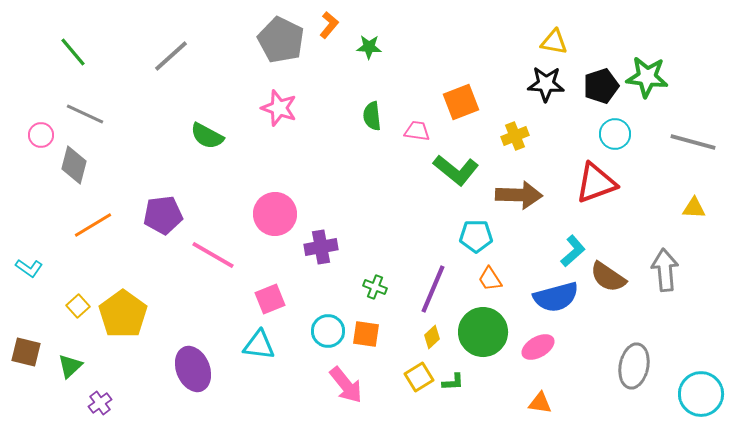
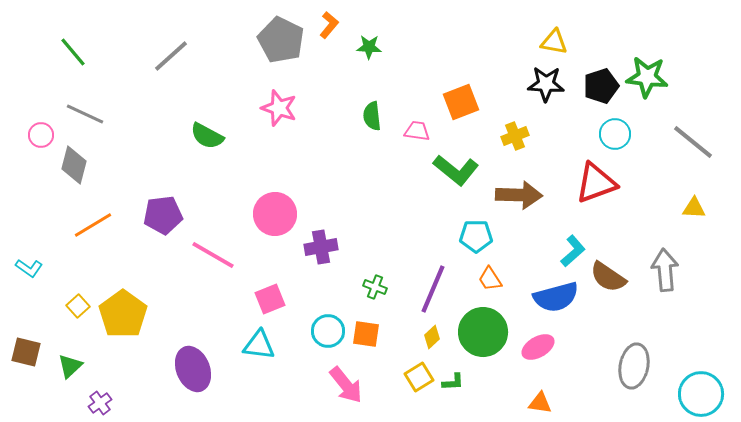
gray line at (693, 142): rotated 24 degrees clockwise
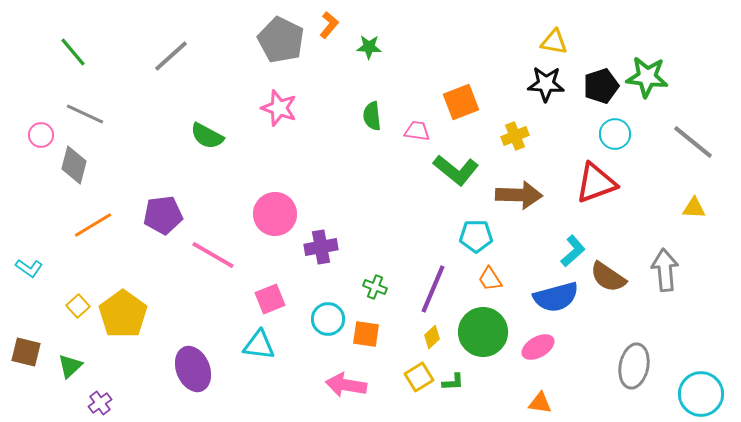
cyan circle at (328, 331): moved 12 px up
pink arrow at (346, 385): rotated 138 degrees clockwise
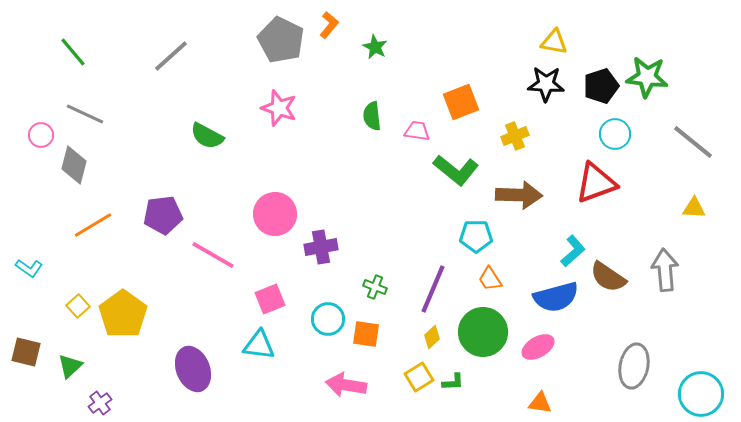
green star at (369, 47): moved 6 px right; rotated 25 degrees clockwise
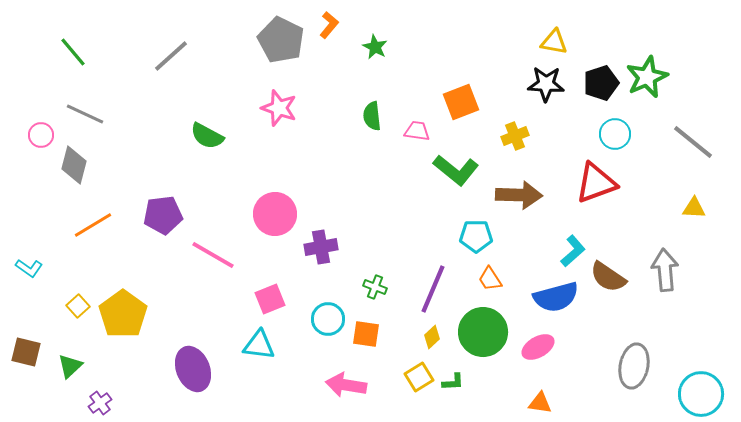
green star at (647, 77): rotated 30 degrees counterclockwise
black pentagon at (601, 86): moved 3 px up
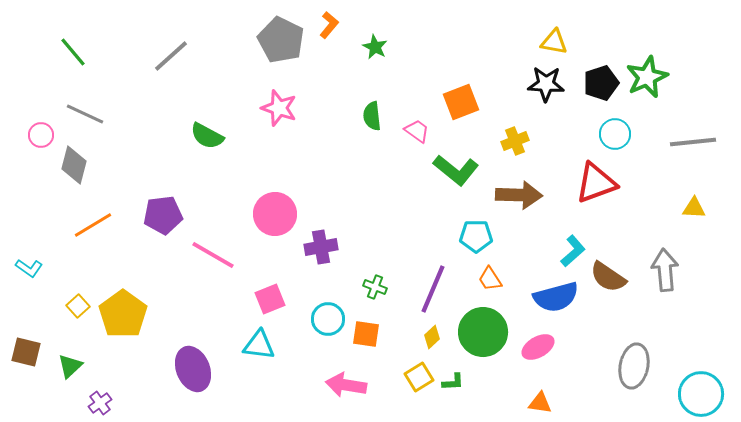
pink trapezoid at (417, 131): rotated 28 degrees clockwise
yellow cross at (515, 136): moved 5 px down
gray line at (693, 142): rotated 45 degrees counterclockwise
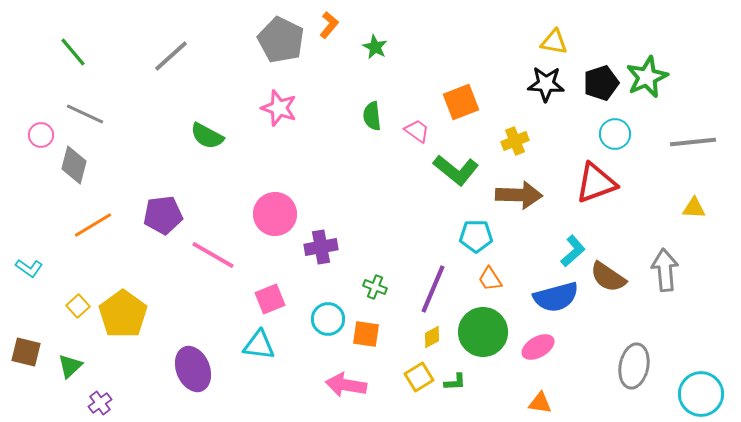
yellow diamond at (432, 337): rotated 15 degrees clockwise
green L-shape at (453, 382): moved 2 px right
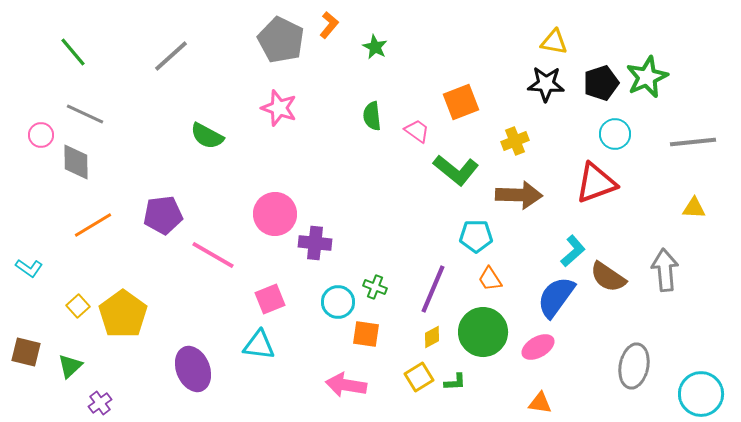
gray diamond at (74, 165): moved 2 px right, 3 px up; rotated 15 degrees counterclockwise
purple cross at (321, 247): moved 6 px left, 4 px up; rotated 16 degrees clockwise
blue semicircle at (556, 297): rotated 141 degrees clockwise
cyan circle at (328, 319): moved 10 px right, 17 px up
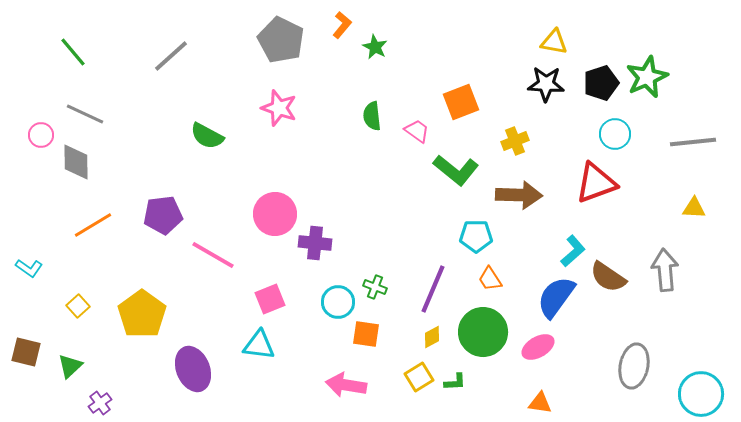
orange L-shape at (329, 25): moved 13 px right
yellow pentagon at (123, 314): moved 19 px right
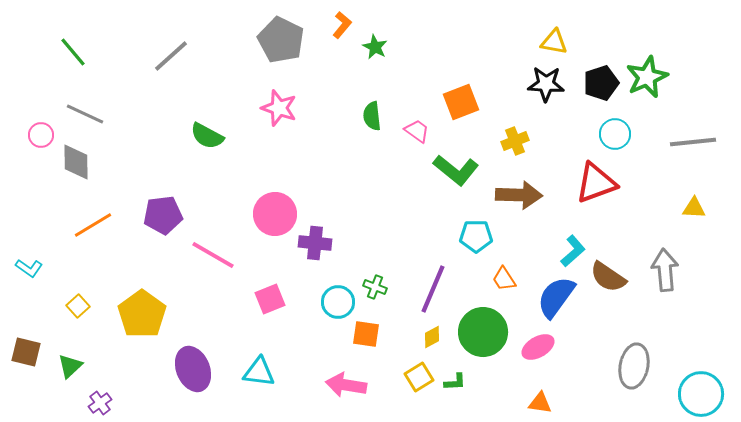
orange trapezoid at (490, 279): moved 14 px right
cyan triangle at (259, 345): moved 27 px down
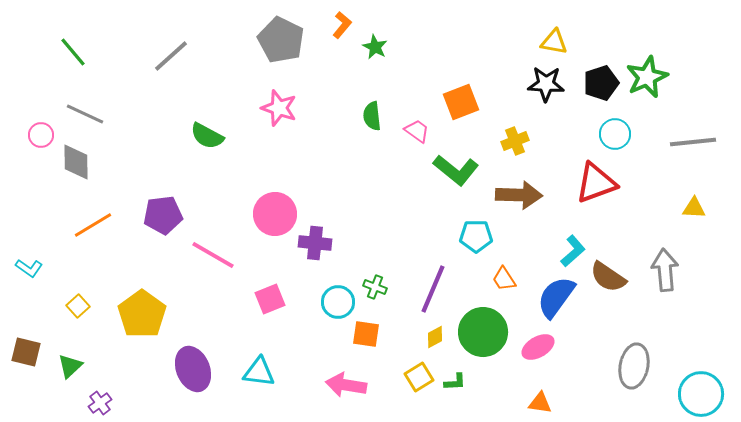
yellow diamond at (432, 337): moved 3 px right
